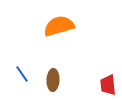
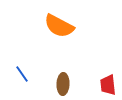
orange semicircle: rotated 136 degrees counterclockwise
brown ellipse: moved 10 px right, 4 px down
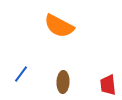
blue line: moved 1 px left; rotated 72 degrees clockwise
brown ellipse: moved 2 px up
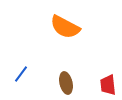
orange semicircle: moved 6 px right, 1 px down
brown ellipse: moved 3 px right, 1 px down; rotated 15 degrees counterclockwise
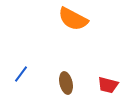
orange semicircle: moved 8 px right, 8 px up
red trapezoid: rotated 70 degrees counterclockwise
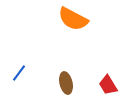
blue line: moved 2 px left, 1 px up
red trapezoid: rotated 45 degrees clockwise
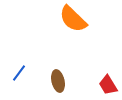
orange semicircle: rotated 16 degrees clockwise
brown ellipse: moved 8 px left, 2 px up
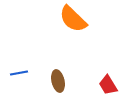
blue line: rotated 42 degrees clockwise
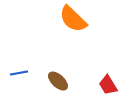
brown ellipse: rotated 35 degrees counterclockwise
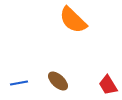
orange semicircle: moved 1 px down
blue line: moved 10 px down
